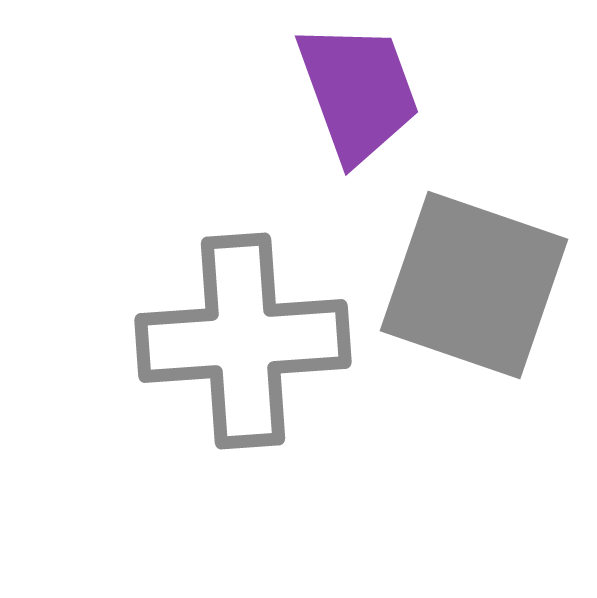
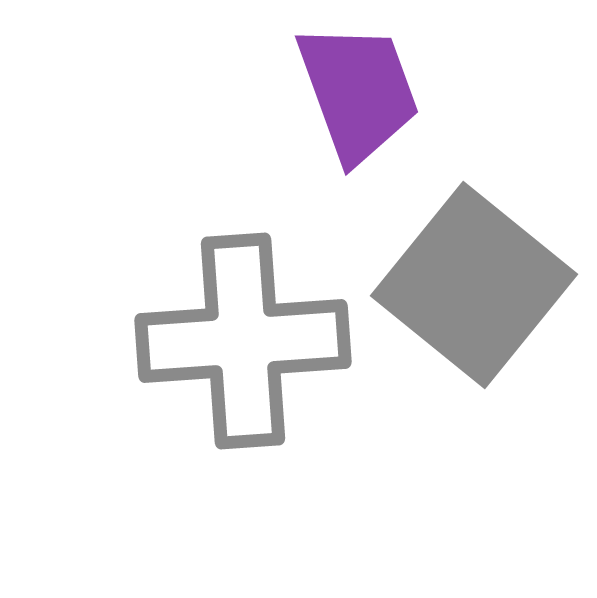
gray square: rotated 20 degrees clockwise
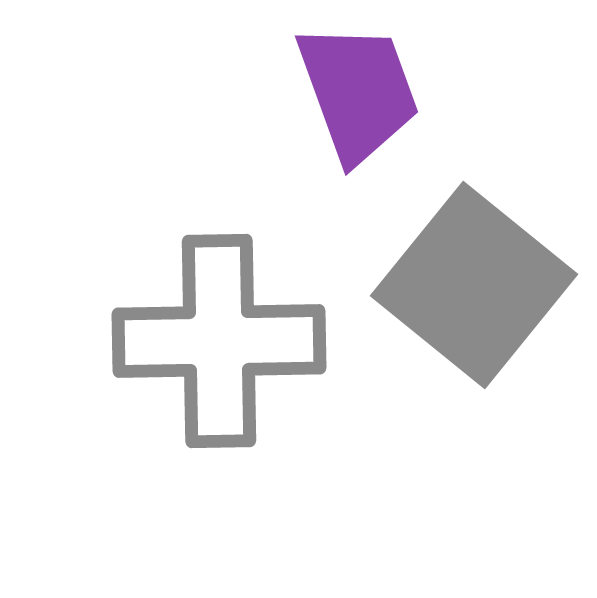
gray cross: moved 24 px left; rotated 3 degrees clockwise
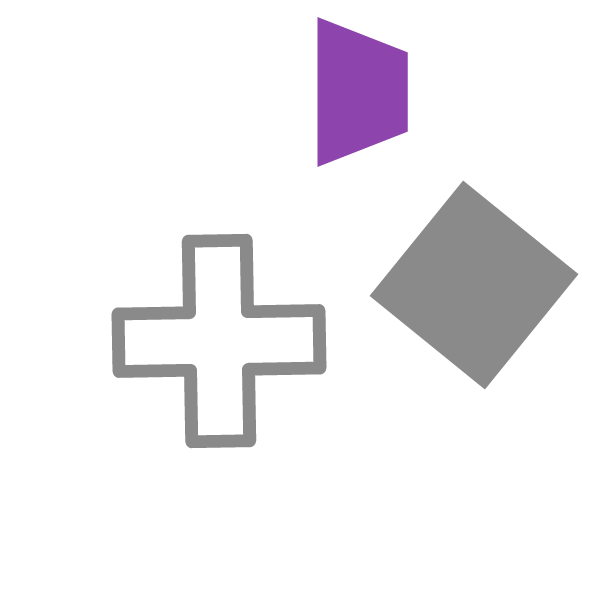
purple trapezoid: rotated 20 degrees clockwise
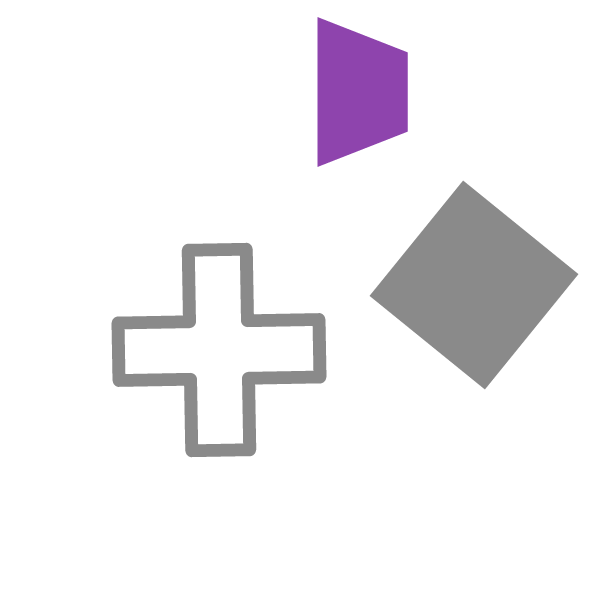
gray cross: moved 9 px down
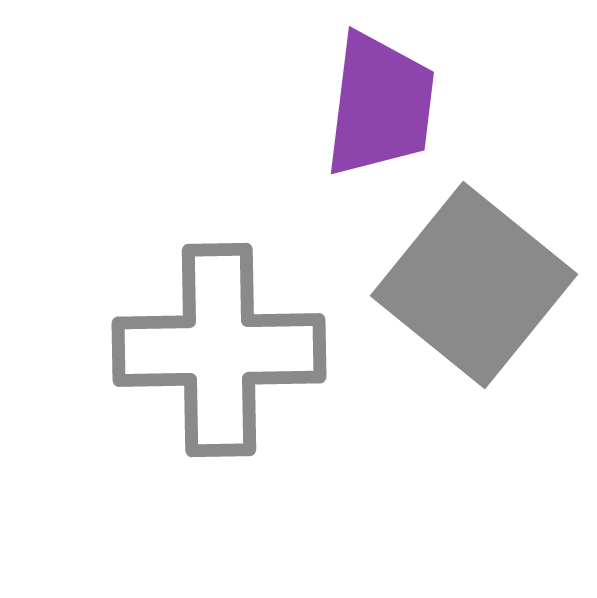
purple trapezoid: moved 22 px right, 13 px down; rotated 7 degrees clockwise
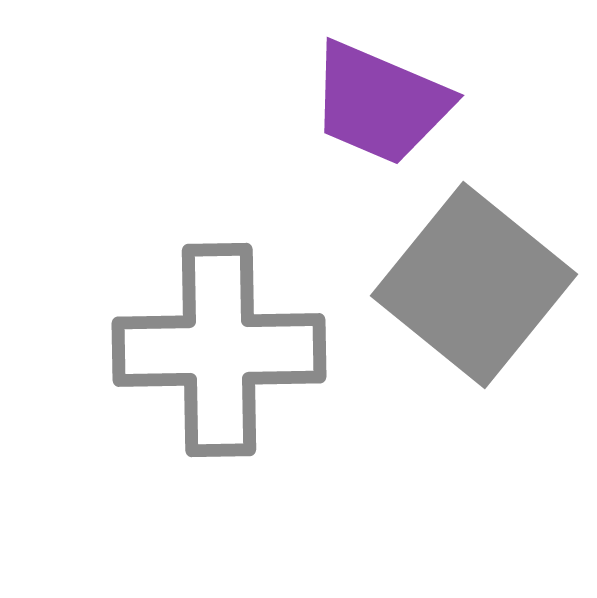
purple trapezoid: moved 2 px up; rotated 106 degrees clockwise
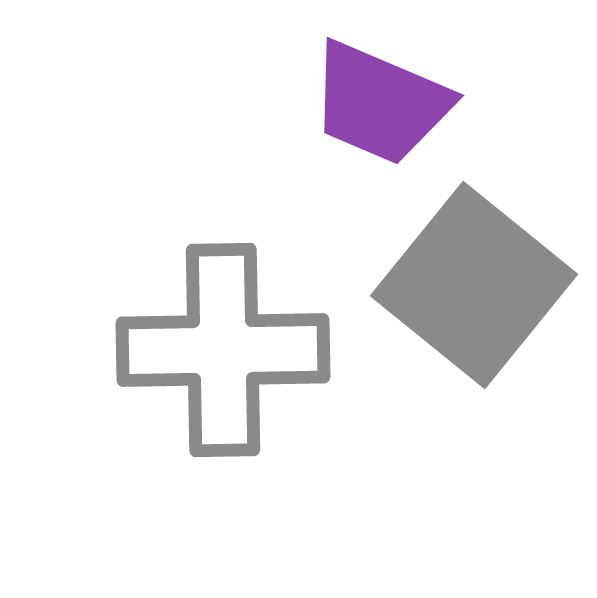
gray cross: moved 4 px right
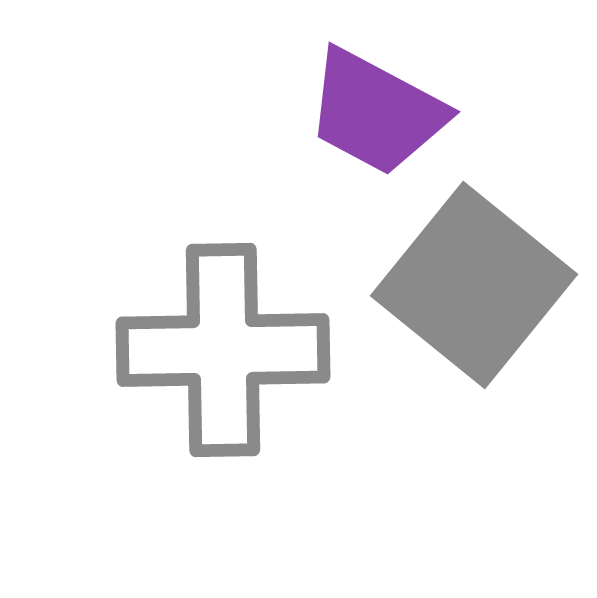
purple trapezoid: moved 4 px left, 9 px down; rotated 5 degrees clockwise
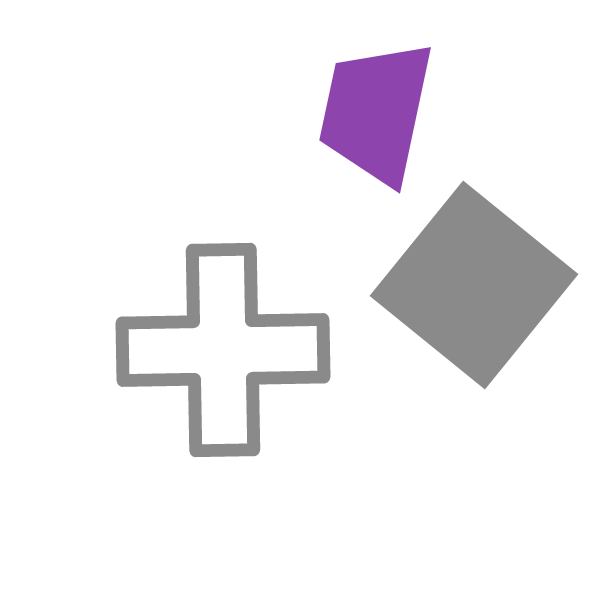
purple trapezoid: rotated 74 degrees clockwise
